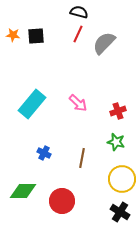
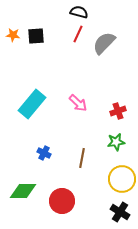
green star: rotated 24 degrees counterclockwise
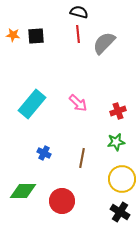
red line: rotated 30 degrees counterclockwise
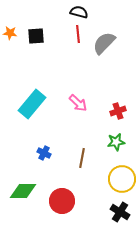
orange star: moved 3 px left, 2 px up
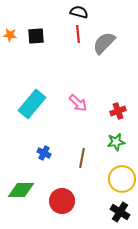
orange star: moved 2 px down
green diamond: moved 2 px left, 1 px up
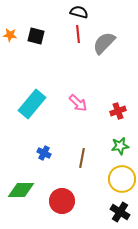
black square: rotated 18 degrees clockwise
green star: moved 4 px right, 4 px down
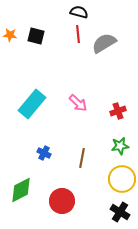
gray semicircle: rotated 15 degrees clockwise
green diamond: rotated 28 degrees counterclockwise
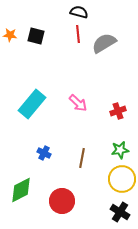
green star: moved 4 px down
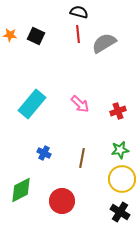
black square: rotated 12 degrees clockwise
pink arrow: moved 2 px right, 1 px down
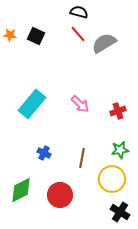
red line: rotated 36 degrees counterclockwise
yellow circle: moved 10 px left
red circle: moved 2 px left, 6 px up
